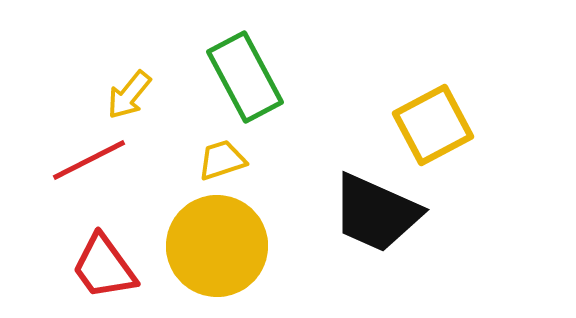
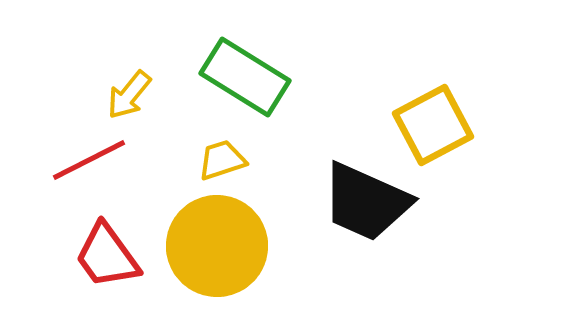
green rectangle: rotated 30 degrees counterclockwise
black trapezoid: moved 10 px left, 11 px up
red trapezoid: moved 3 px right, 11 px up
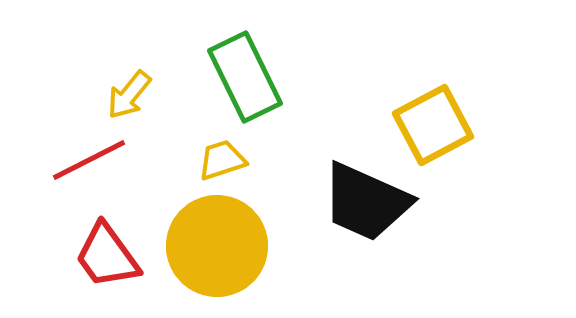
green rectangle: rotated 32 degrees clockwise
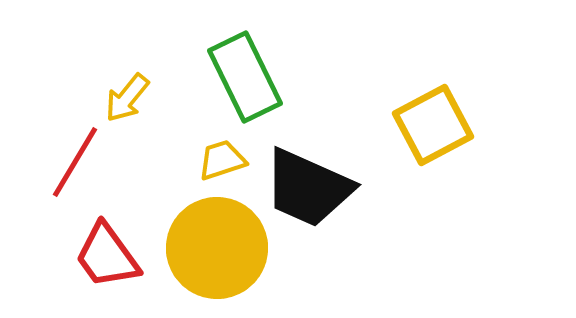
yellow arrow: moved 2 px left, 3 px down
red line: moved 14 px left, 2 px down; rotated 32 degrees counterclockwise
black trapezoid: moved 58 px left, 14 px up
yellow circle: moved 2 px down
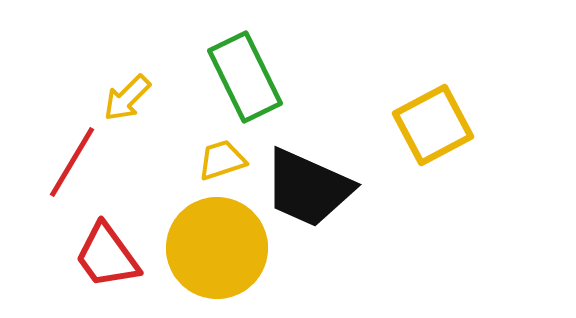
yellow arrow: rotated 6 degrees clockwise
red line: moved 3 px left
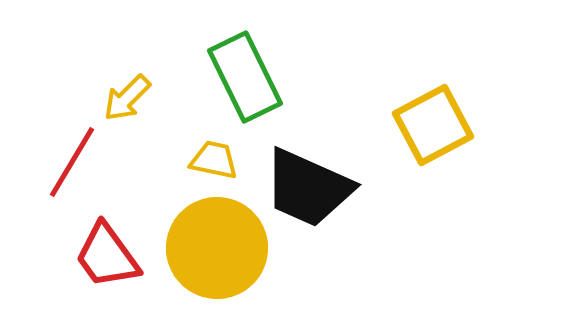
yellow trapezoid: moved 8 px left; rotated 30 degrees clockwise
